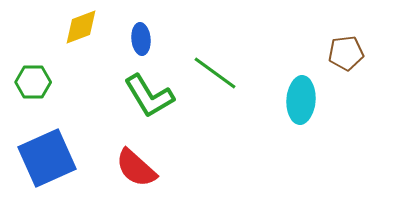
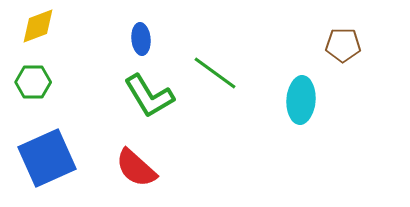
yellow diamond: moved 43 px left, 1 px up
brown pentagon: moved 3 px left, 8 px up; rotated 8 degrees clockwise
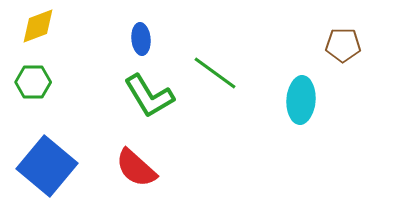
blue square: moved 8 px down; rotated 26 degrees counterclockwise
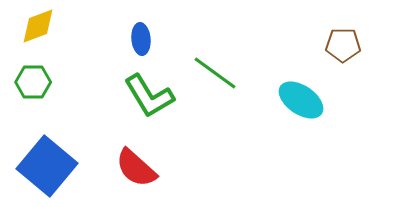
cyan ellipse: rotated 60 degrees counterclockwise
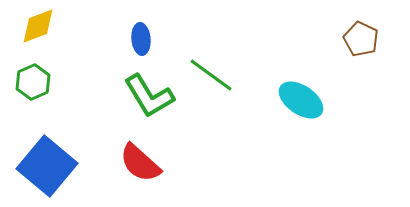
brown pentagon: moved 18 px right, 6 px up; rotated 24 degrees clockwise
green line: moved 4 px left, 2 px down
green hexagon: rotated 24 degrees counterclockwise
red semicircle: moved 4 px right, 5 px up
